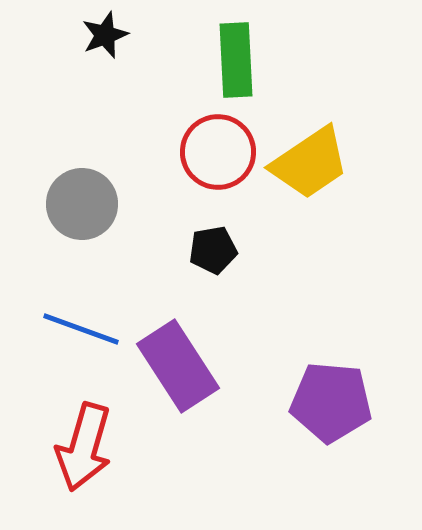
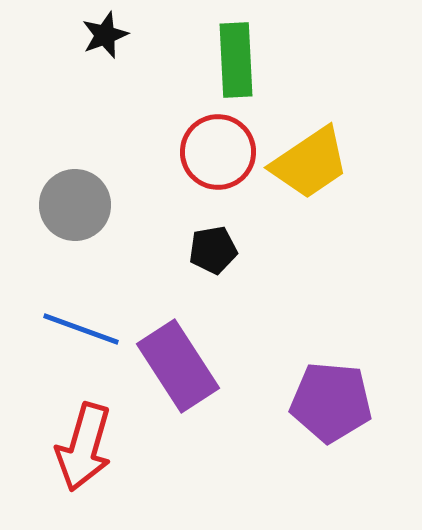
gray circle: moved 7 px left, 1 px down
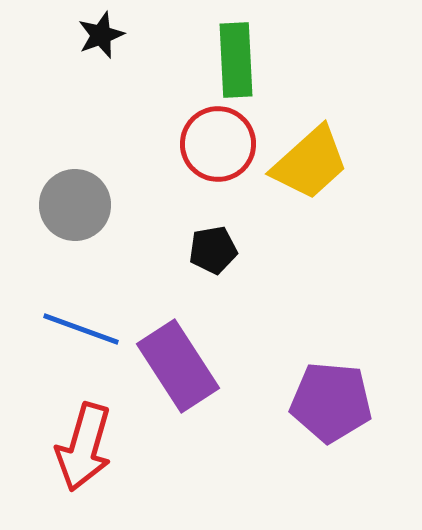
black star: moved 4 px left
red circle: moved 8 px up
yellow trapezoid: rotated 8 degrees counterclockwise
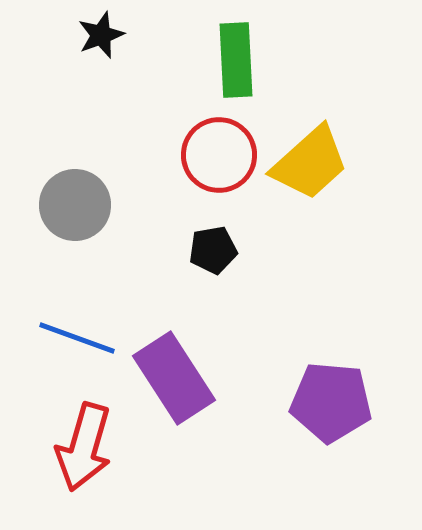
red circle: moved 1 px right, 11 px down
blue line: moved 4 px left, 9 px down
purple rectangle: moved 4 px left, 12 px down
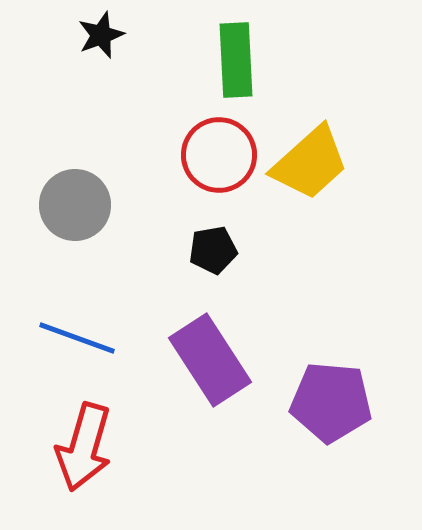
purple rectangle: moved 36 px right, 18 px up
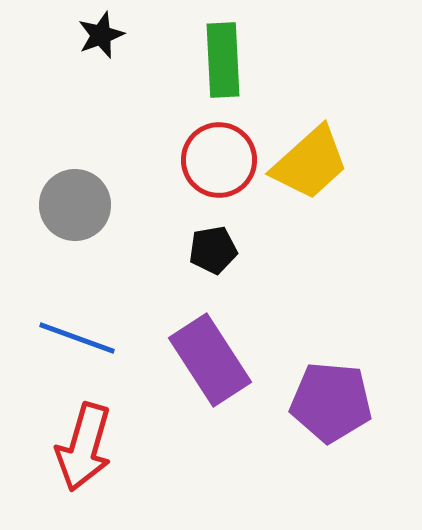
green rectangle: moved 13 px left
red circle: moved 5 px down
